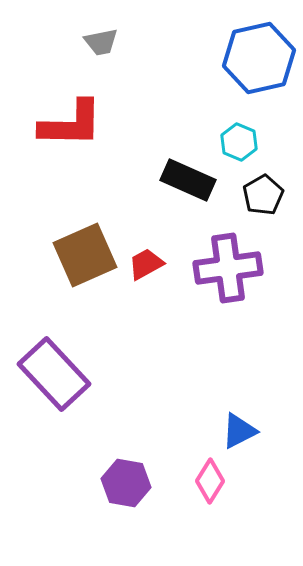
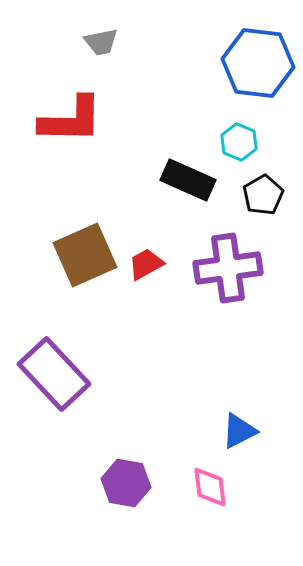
blue hexagon: moved 1 px left, 5 px down; rotated 20 degrees clockwise
red L-shape: moved 4 px up
pink diamond: moved 6 px down; rotated 39 degrees counterclockwise
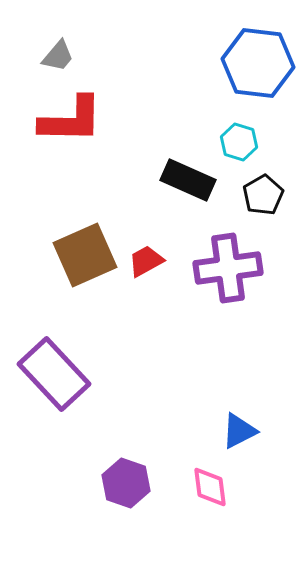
gray trapezoid: moved 43 px left, 14 px down; rotated 39 degrees counterclockwise
cyan hexagon: rotated 6 degrees counterclockwise
red trapezoid: moved 3 px up
purple hexagon: rotated 9 degrees clockwise
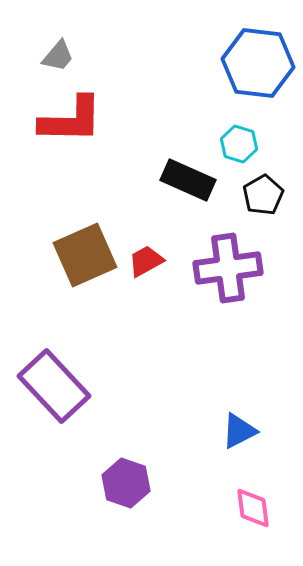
cyan hexagon: moved 2 px down
purple rectangle: moved 12 px down
pink diamond: moved 43 px right, 21 px down
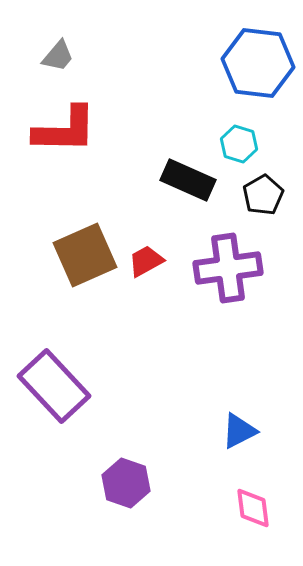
red L-shape: moved 6 px left, 10 px down
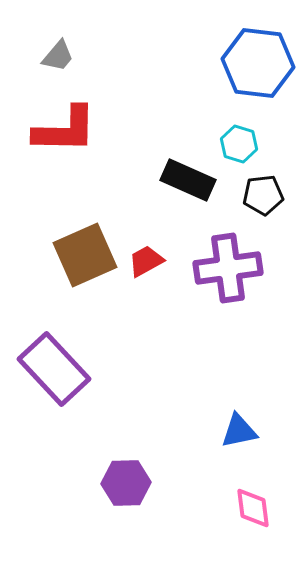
black pentagon: rotated 24 degrees clockwise
purple rectangle: moved 17 px up
blue triangle: rotated 15 degrees clockwise
purple hexagon: rotated 21 degrees counterclockwise
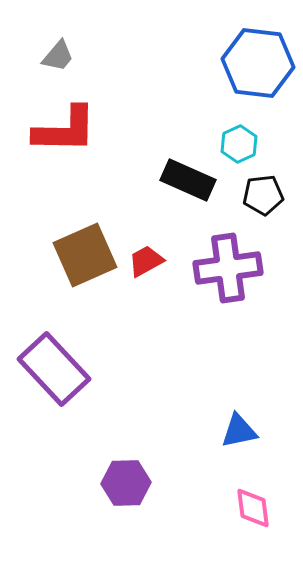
cyan hexagon: rotated 18 degrees clockwise
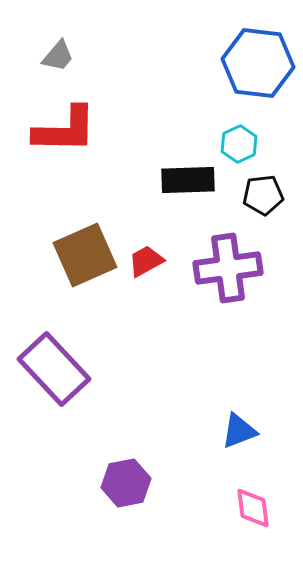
black rectangle: rotated 26 degrees counterclockwise
blue triangle: rotated 9 degrees counterclockwise
purple hexagon: rotated 9 degrees counterclockwise
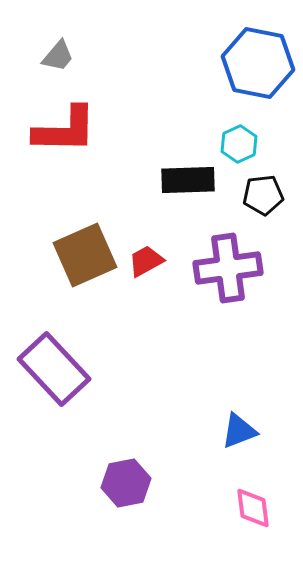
blue hexagon: rotated 4 degrees clockwise
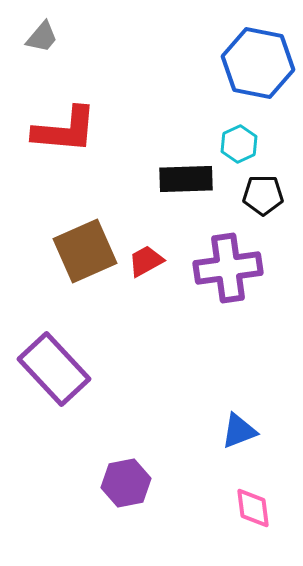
gray trapezoid: moved 16 px left, 19 px up
red L-shape: rotated 4 degrees clockwise
black rectangle: moved 2 px left, 1 px up
black pentagon: rotated 6 degrees clockwise
brown square: moved 4 px up
